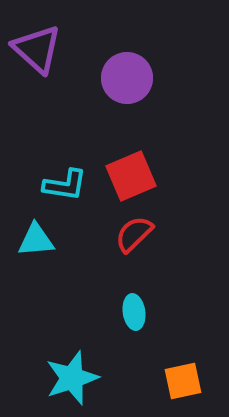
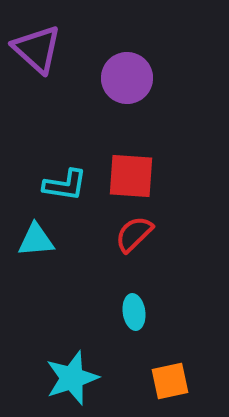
red square: rotated 27 degrees clockwise
orange square: moved 13 px left
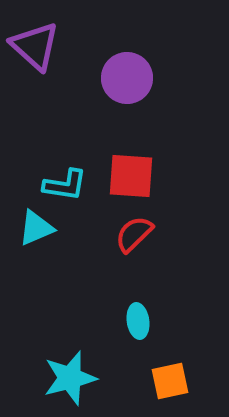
purple triangle: moved 2 px left, 3 px up
cyan triangle: moved 12 px up; rotated 18 degrees counterclockwise
cyan ellipse: moved 4 px right, 9 px down
cyan star: moved 2 px left; rotated 4 degrees clockwise
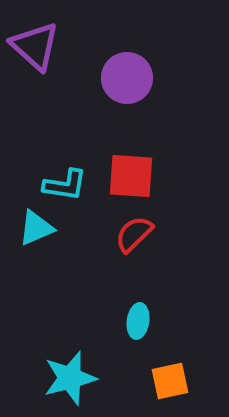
cyan ellipse: rotated 16 degrees clockwise
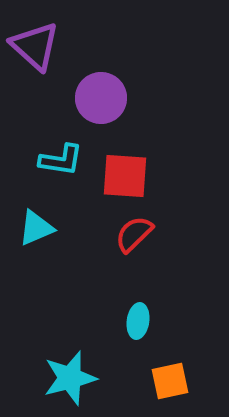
purple circle: moved 26 px left, 20 px down
red square: moved 6 px left
cyan L-shape: moved 4 px left, 25 px up
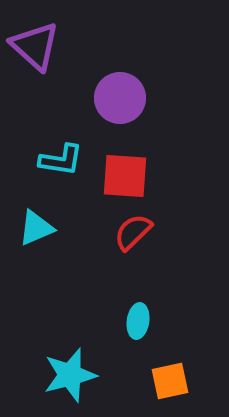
purple circle: moved 19 px right
red semicircle: moved 1 px left, 2 px up
cyan star: moved 3 px up
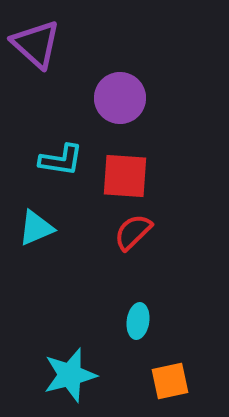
purple triangle: moved 1 px right, 2 px up
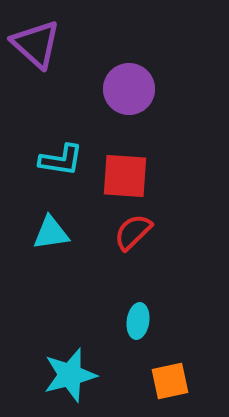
purple circle: moved 9 px right, 9 px up
cyan triangle: moved 15 px right, 5 px down; rotated 15 degrees clockwise
